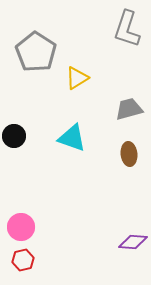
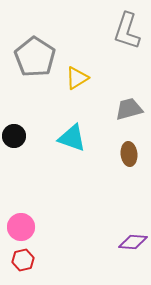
gray L-shape: moved 2 px down
gray pentagon: moved 1 px left, 5 px down
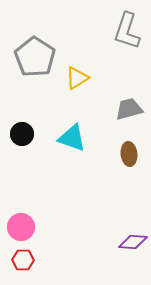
black circle: moved 8 px right, 2 px up
red hexagon: rotated 15 degrees clockwise
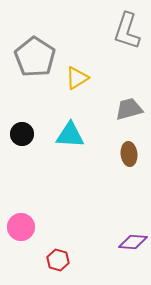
cyan triangle: moved 2 px left, 3 px up; rotated 16 degrees counterclockwise
red hexagon: moved 35 px right; rotated 15 degrees clockwise
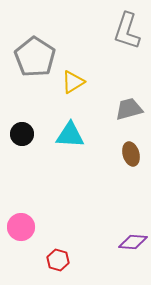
yellow triangle: moved 4 px left, 4 px down
brown ellipse: moved 2 px right; rotated 10 degrees counterclockwise
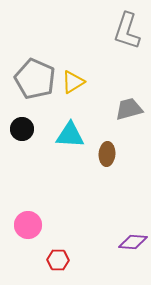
gray pentagon: moved 22 px down; rotated 9 degrees counterclockwise
black circle: moved 5 px up
brown ellipse: moved 24 px left; rotated 20 degrees clockwise
pink circle: moved 7 px right, 2 px up
red hexagon: rotated 15 degrees counterclockwise
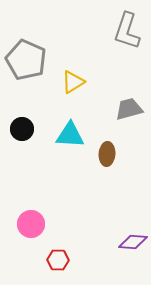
gray pentagon: moved 9 px left, 19 px up
pink circle: moved 3 px right, 1 px up
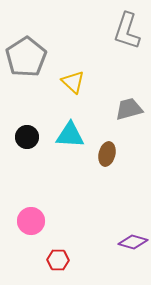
gray pentagon: moved 3 px up; rotated 15 degrees clockwise
yellow triangle: rotated 45 degrees counterclockwise
black circle: moved 5 px right, 8 px down
brown ellipse: rotated 10 degrees clockwise
pink circle: moved 3 px up
purple diamond: rotated 12 degrees clockwise
